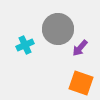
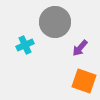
gray circle: moved 3 px left, 7 px up
orange square: moved 3 px right, 2 px up
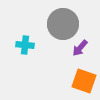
gray circle: moved 8 px right, 2 px down
cyan cross: rotated 30 degrees clockwise
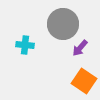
orange square: rotated 15 degrees clockwise
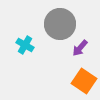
gray circle: moved 3 px left
cyan cross: rotated 24 degrees clockwise
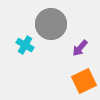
gray circle: moved 9 px left
orange square: rotated 30 degrees clockwise
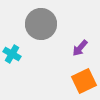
gray circle: moved 10 px left
cyan cross: moved 13 px left, 9 px down
